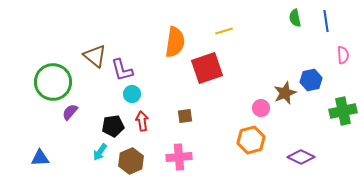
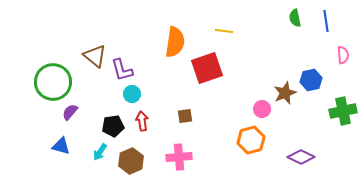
yellow line: rotated 24 degrees clockwise
pink circle: moved 1 px right, 1 px down
blue triangle: moved 21 px right, 12 px up; rotated 18 degrees clockwise
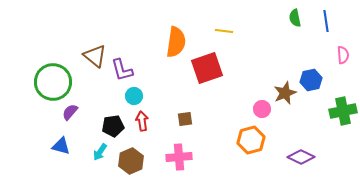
orange semicircle: moved 1 px right
cyan circle: moved 2 px right, 2 px down
brown square: moved 3 px down
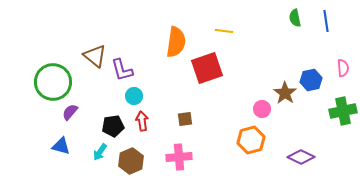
pink semicircle: moved 13 px down
brown star: rotated 15 degrees counterclockwise
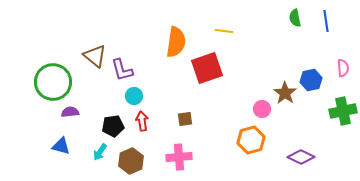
purple semicircle: rotated 42 degrees clockwise
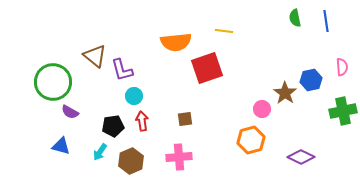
orange semicircle: rotated 76 degrees clockwise
pink semicircle: moved 1 px left, 1 px up
purple semicircle: rotated 144 degrees counterclockwise
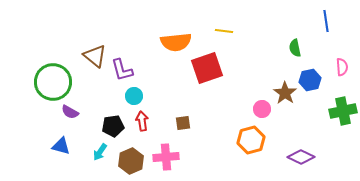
green semicircle: moved 30 px down
blue hexagon: moved 1 px left
brown square: moved 2 px left, 4 px down
pink cross: moved 13 px left
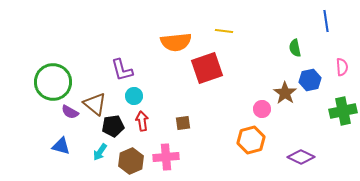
brown triangle: moved 48 px down
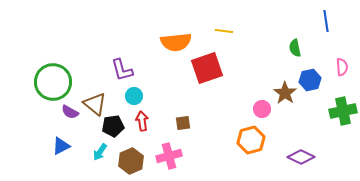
blue triangle: rotated 42 degrees counterclockwise
pink cross: moved 3 px right, 1 px up; rotated 10 degrees counterclockwise
